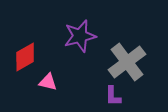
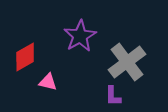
purple star: rotated 16 degrees counterclockwise
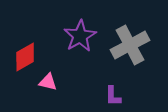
gray cross: moved 3 px right, 17 px up; rotated 9 degrees clockwise
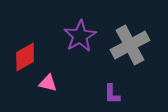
pink triangle: moved 1 px down
purple L-shape: moved 1 px left, 2 px up
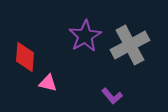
purple star: moved 5 px right
red diamond: rotated 56 degrees counterclockwise
purple L-shape: moved 2 px down; rotated 40 degrees counterclockwise
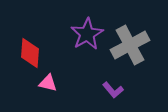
purple star: moved 2 px right, 2 px up
red diamond: moved 5 px right, 4 px up
purple L-shape: moved 1 px right, 6 px up
